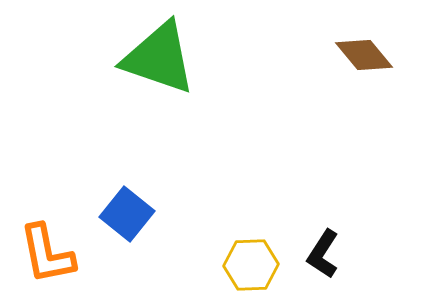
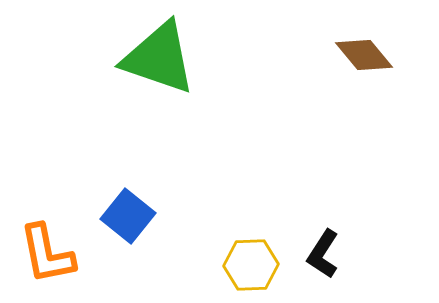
blue square: moved 1 px right, 2 px down
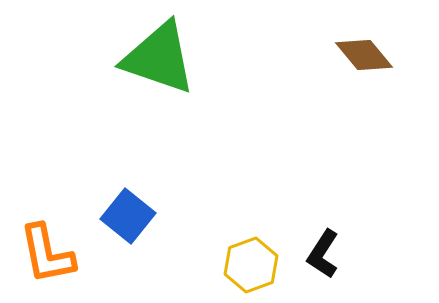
yellow hexagon: rotated 18 degrees counterclockwise
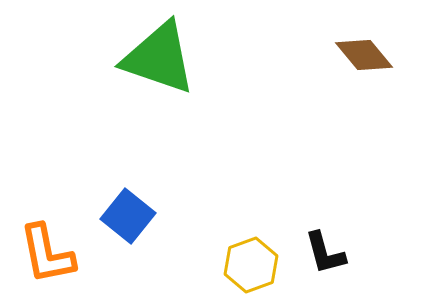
black L-shape: moved 2 px right, 1 px up; rotated 48 degrees counterclockwise
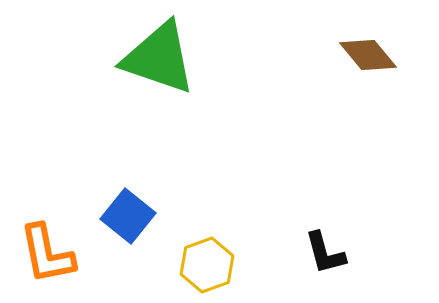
brown diamond: moved 4 px right
yellow hexagon: moved 44 px left
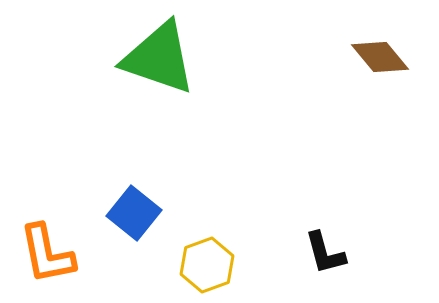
brown diamond: moved 12 px right, 2 px down
blue square: moved 6 px right, 3 px up
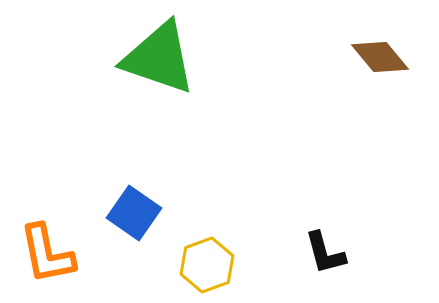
blue square: rotated 4 degrees counterclockwise
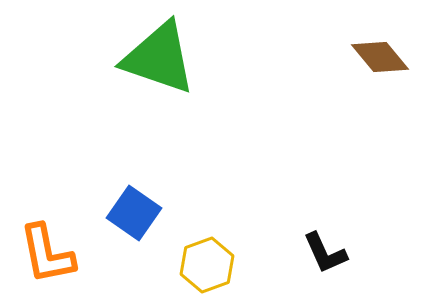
black L-shape: rotated 9 degrees counterclockwise
